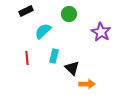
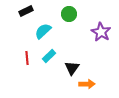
cyan rectangle: moved 5 px left; rotated 32 degrees clockwise
black triangle: rotated 21 degrees clockwise
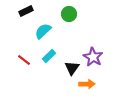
purple star: moved 8 px left, 25 px down
red line: moved 3 px left, 2 px down; rotated 48 degrees counterclockwise
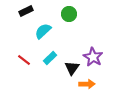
cyan rectangle: moved 1 px right, 2 px down
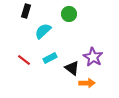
black rectangle: rotated 48 degrees counterclockwise
cyan rectangle: rotated 16 degrees clockwise
black triangle: rotated 28 degrees counterclockwise
orange arrow: moved 1 px up
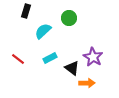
green circle: moved 4 px down
red line: moved 6 px left, 1 px up
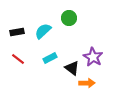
black rectangle: moved 9 px left, 21 px down; rotated 64 degrees clockwise
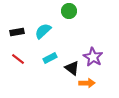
green circle: moved 7 px up
